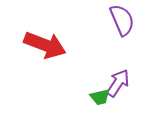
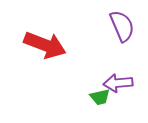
purple semicircle: moved 6 px down
purple arrow: rotated 128 degrees counterclockwise
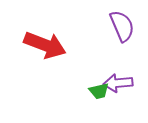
green trapezoid: moved 1 px left, 6 px up
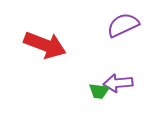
purple semicircle: moved 1 px right, 1 px up; rotated 92 degrees counterclockwise
green trapezoid: rotated 20 degrees clockwise
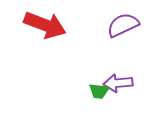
red arrow: moved 20 px up
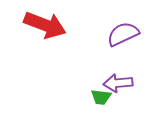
purple semicircle: moved 9 px down
green trapezoid: moved 2 px right, 6 px down
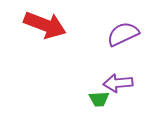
green trapezoid: moved 2 px left, 2 px down; rotated 10 degrees counterclockwise
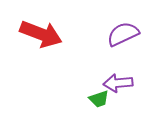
red arrow: moved 4 px left, 9 px down
green trapezoid: rotated 15 degrees counterclockwise
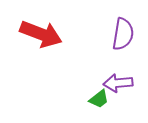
purple semicircle: rotated 124 degrees clockwise
green trapezoid: rotated 20 degrees counterclockwise
